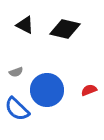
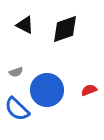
black diamond: rotated 32 degrees counterclockwise
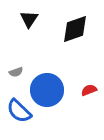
black triangle: moved 4 px right, 6 px up; rotated 36 degrees clockwise
black diamond: moved 10 px right
blue semicircle: moved 2 px right, 2 px down
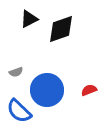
black triangle: rotated 30 degrees clockwise
black diamond: moved 14 px left
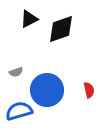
red semicircle: rotated 98 degrees clockwise
blue semicircle: rotated 120 degrees clockwise
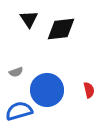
black triangle: rotated 36 degrees counterclockwise
black diamond: rotated 12 degrees clockwise
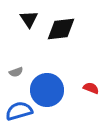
red semicircle: moved 2 px right, 2 px up; rotated 56 degrees counterclockwise
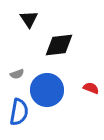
black diamond: moved 2 px left, 16 px down
gray semicircle: moved 1 px right, 2 px down
blue semicircle: moved 1 px down; rotated 116 degrees clockwise
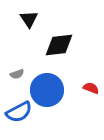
blue semicircle: rotated 52 degrees clockwise
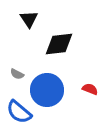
black diamond: moved 1 px up
gray semicircle: rotated 48 degrees clockwise
red semicircle: moved 1 px left, 1 px down
blue semicircle: rotated 68 degrees clockwise
